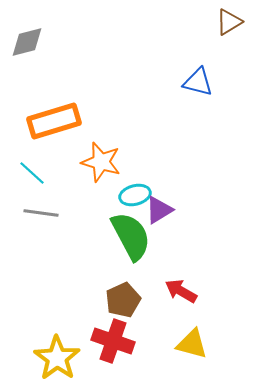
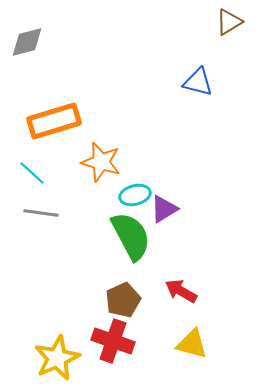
purple triangle: moved 5 px right, 1 px up
yellow star: rotated 12 degrees clockwise
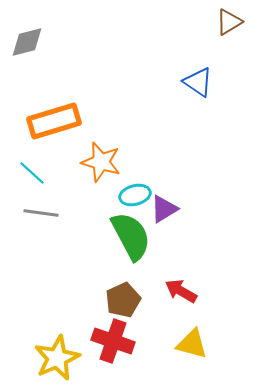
blue triangle: rotated 20 degrees clockwise
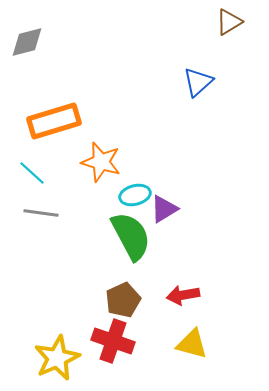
blue triangle: rotated 44 degrees clockwise
red arrow: moved 2 px right, 4 px down; rotated 40 degrees counterclockwise
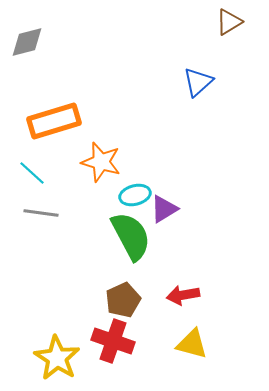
yellow star: rotated 15 degrees counterclockwise
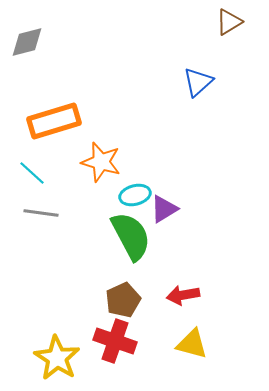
red cross: moved 2 px right
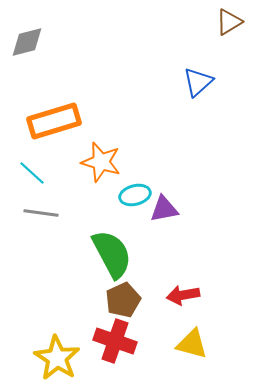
purple triangle: rotated 20 degrees clockwise
green semicircle: moved 19 px left, 18 px down
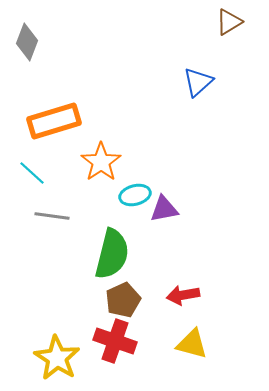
gray diamond: rotated 54 degrees counterclockwise
orange star: rotated 21 degrees clockwise
gray line: moved 11 px right, 3 px down
green semicircle: rotated 42 degrees clockwise
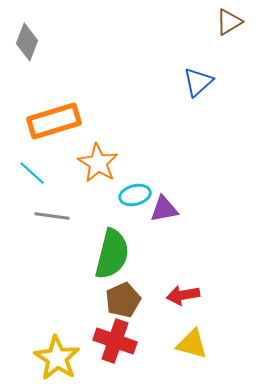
orange star: moved 3 px left, 1 px down; rotated 6 degrees counterclockwise
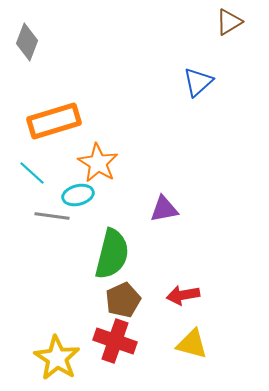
cyan ellipse: moved 57 px left
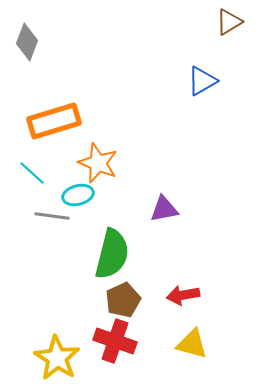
blue triangle: moved 4 px right, 1 px up; rotated 12 degrees clockwise
orange star: rotated 9 degrees counterclockwise
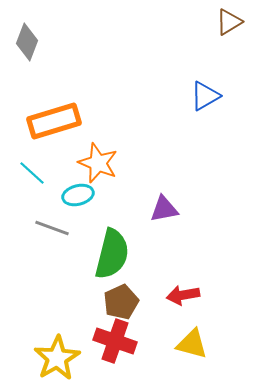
blue triangle: moved 3 px right, 15 px down
gray line: moved 12 px down; rotated 12 degrees clockwise
brown pentagon: moved 2 px left, 2 px down
yellow star: rotated 9 degrees clockwise
